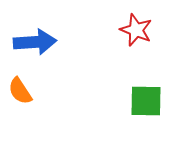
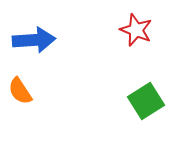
blue arrow: moved 1 px left, 2 px up
green square: rotated 33 degrees counterclockwise
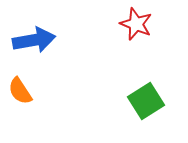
red star: moved 6 px up
blue arrow: rotated 6 degrees counterclockwise
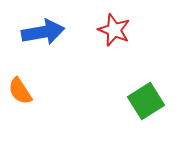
red star: moved 22 px left, 6 px down
blue arrow: moved 9 px right, 8 px up
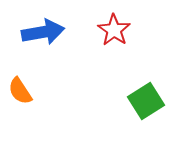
red star: rotated 12 degrees clockwise
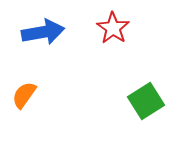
red star: moved 1 px left, 2 px up
orange semicircle: moved 4 px right, 4 px down; rotated 68 degrees clockwise
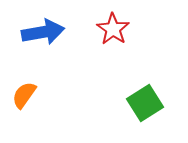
red star: moved 1 px down
green square: moved 1 px left, 2 px down
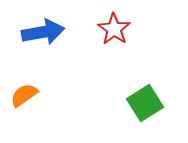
red star: moved 1 px right
orange semicircle: rotated 20 degrees clockwise
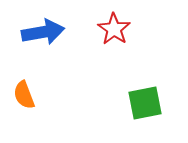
orange semicircle: rotated 76 degrees counterclockwise
green square: rotated 21 degrees clockwise
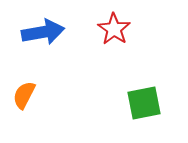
orange semicircle: rotated 48 degrees clockwise
green square: moved 1 px left
